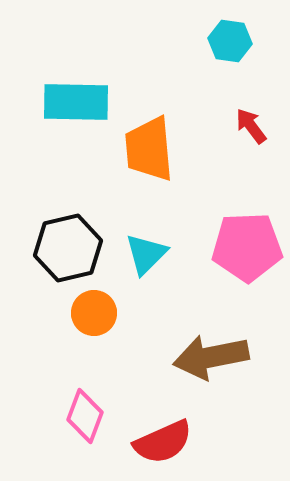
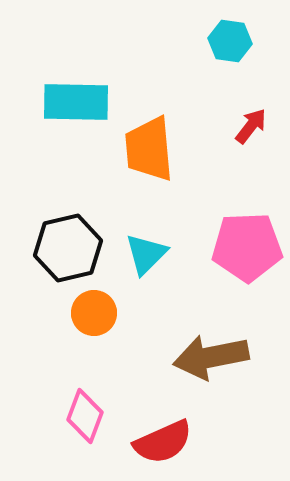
red arrow: rotated 75 degrees clockwise
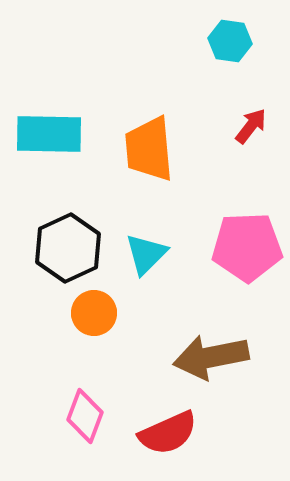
cyan rectangle: moved 27 px left, 32 px down
black hexagon: rotated 12 degrees counterclockwise
red semicircle: moved 5 px right, 9 px up
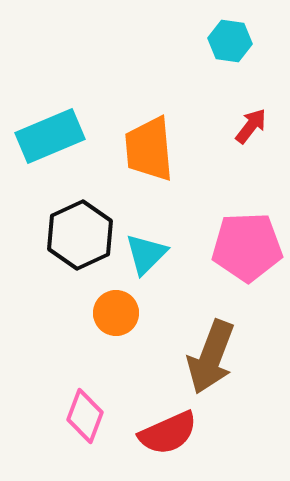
cyan rectangle: moved 1 px right, 2 px down; rotated 24 degrees counterclockwise
black hexagon: moved 12 px right, 13 px up
orange circle: moved 22 px right
brown arrow: rotated 58 degrees counterclockwise
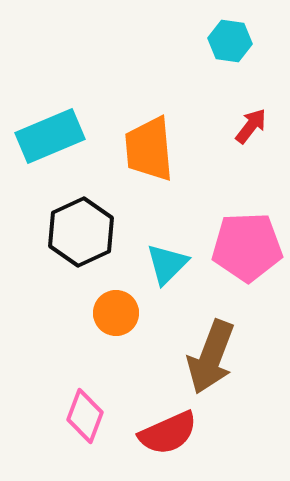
black hexagon: moved 1 px right, 3 px up
cyan triangle: moved 21 px right, 10 px down
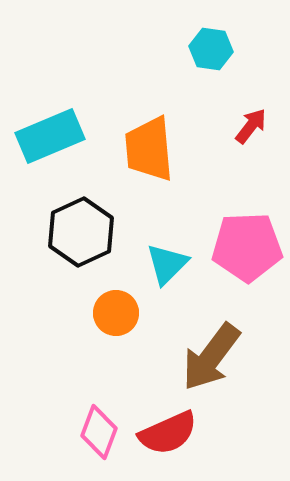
cyan hexagon: moved 19 px left, 8 px down
brown arrow: rotated 16 degrees clockwise
pink diamond: moved 14 px right, 16 px down
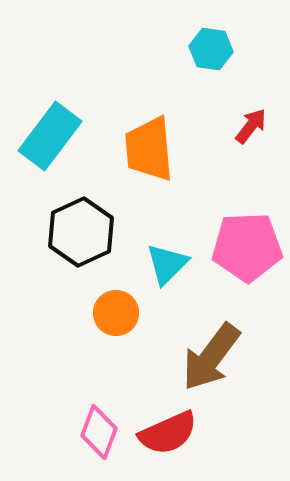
cyan rectangle: rotated 30 degrees counterclockwise
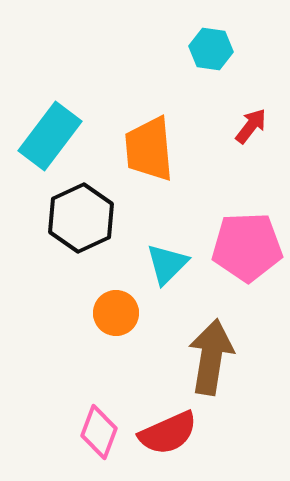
black hexagon: moved 14 px up
brown arrow: rotated 152 degrees clockwise
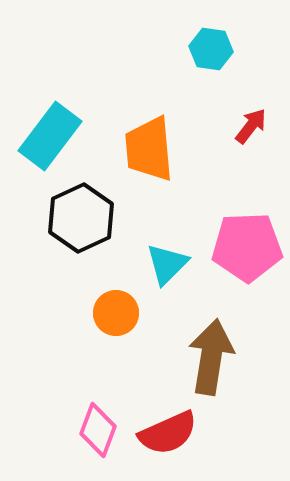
pink diamond: moved 1 px left, 2 px up
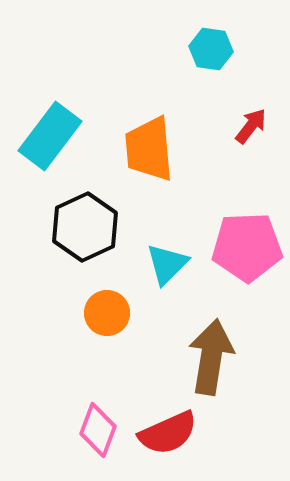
black hexagon: moved 4 px right, 9 px down
orange circle: moved 9 px left
